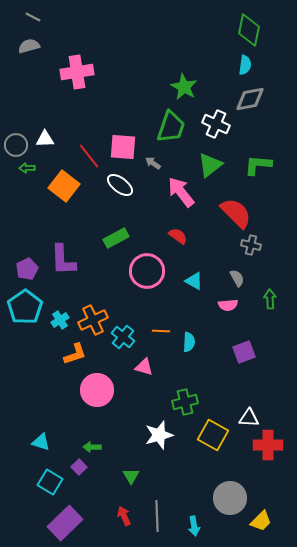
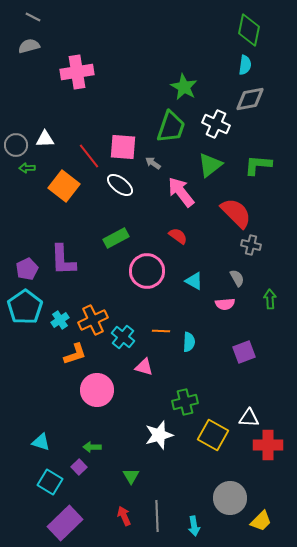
pink semicircle at (228, 305): moved 3 px left, 1 px up
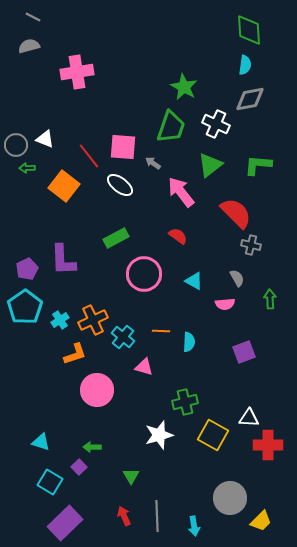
green diamond at (249, 30): rotated 16 degrees counterclockwise
white triangle at (45, 139): rotated 24 degrees clockwise
pink circle at (147, 271): moved 3 px left, 3 px down
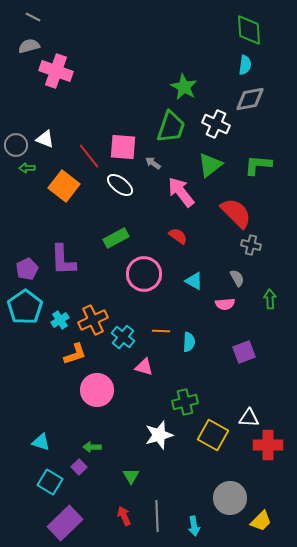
pink cross at (77, 72): moved 21 px left, 1 px up; rotated 28 degrees clockwise
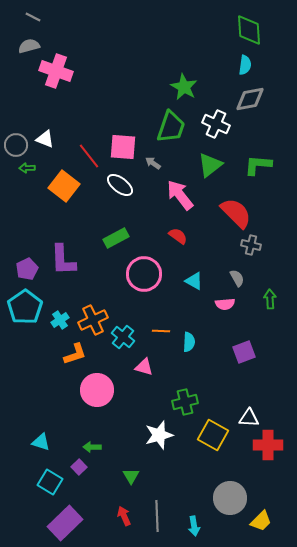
pink arrow at (181, 192): moved 1 px left, 3 px down
